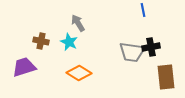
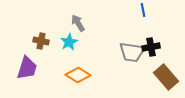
cyan star: rotated 18 degrees clockwise
purple trapezoid: moved 3 px right, 1 px down; rotated 125 degrees clockwise
orange diamond: moved 1 px left, 2 px down
brown rectangle: rotated 35 degrees counterclockwise
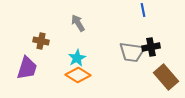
cyan star: moved 8 px right, 16 px down
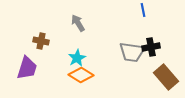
orange diamond: moved 3 px right
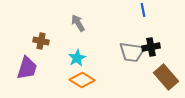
orange diamond: moved 1 px right, 5 px down
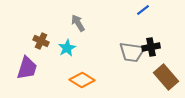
blue line: rotated 64 degrees clockwise
brown cross: rotated 14 degrees clockwise
cyan star: moved 10 px left, 10 px up
